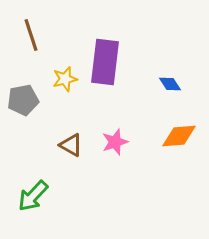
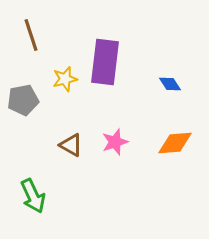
orange diamond: moved 4 px left, 7 px down
green arrow: rotated 68 degrees counterclockwise
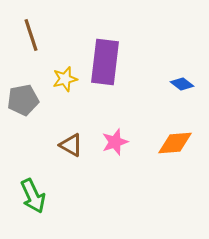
blue diamond: moved 12 px right; rotated 20 degrees counterclockwise
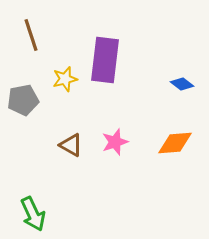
purple rectangle: moved 2 px up
green arrow: moved 18 px down
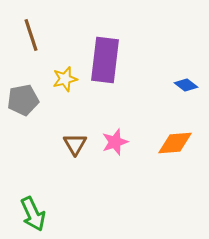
blue diamond: moved 4 px right, 1 px down
brown triangle: moved 4 px right, 1 px up; rotated 30 degrees clockwise
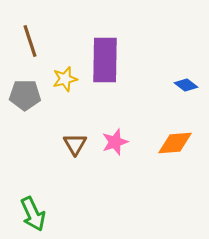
brown line: moved 1 px left, 6 px down
purple rectangle: rotated 6 degrees counterclockwise
gray pentagon: moved 2 px right, 5 px up; rotated 12 degrees clockwise
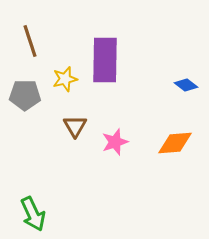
brown triangle: moved 18 px up
